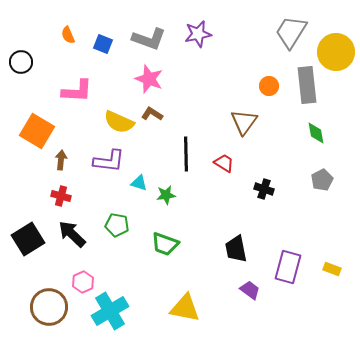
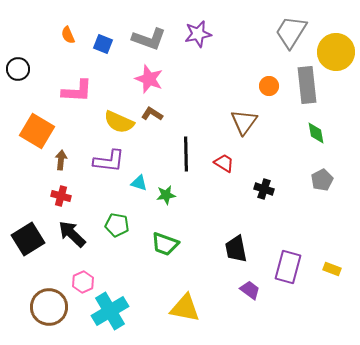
black circle: moved 3 px left, 7 px down
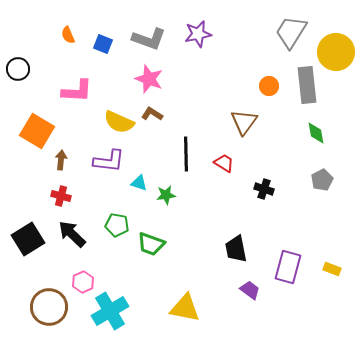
green trapezoid: moved 14 px left
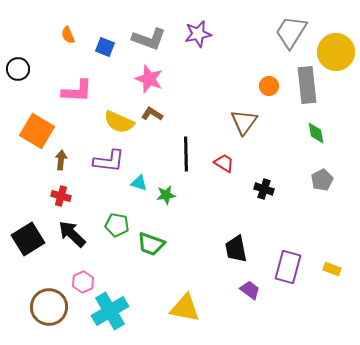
blue square: moved 2 px right, 3 px down
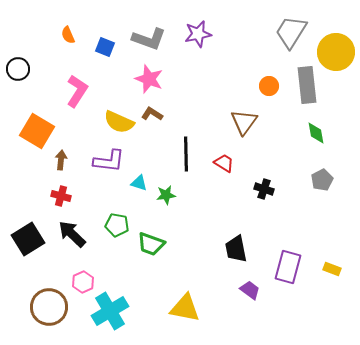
pink L-shape: rotated 60 degrees counterclockwise
